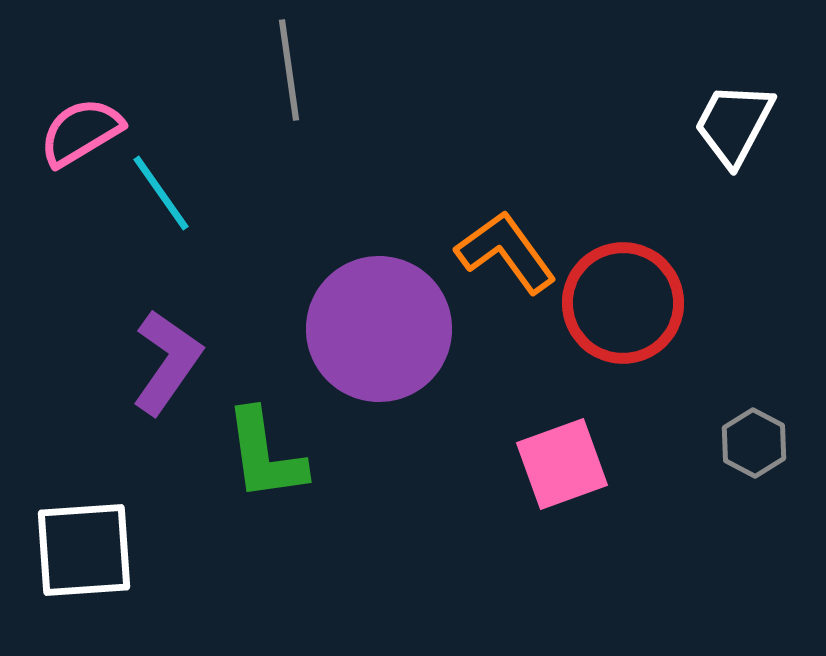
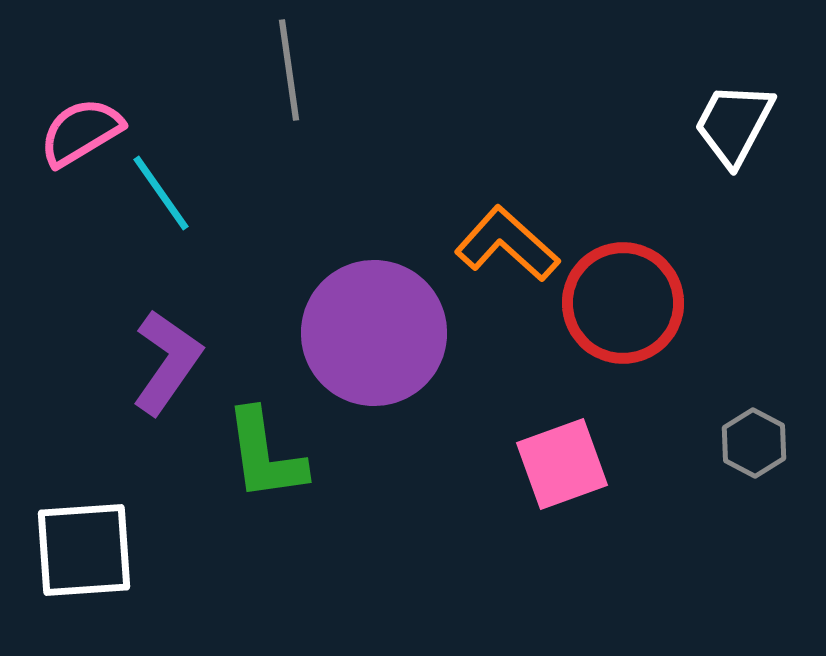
orange L-shape: moved 1 px right, 8 px up; rotated 12 degrees counterclockwise
purple circle: moved 5 px left, 4 px down
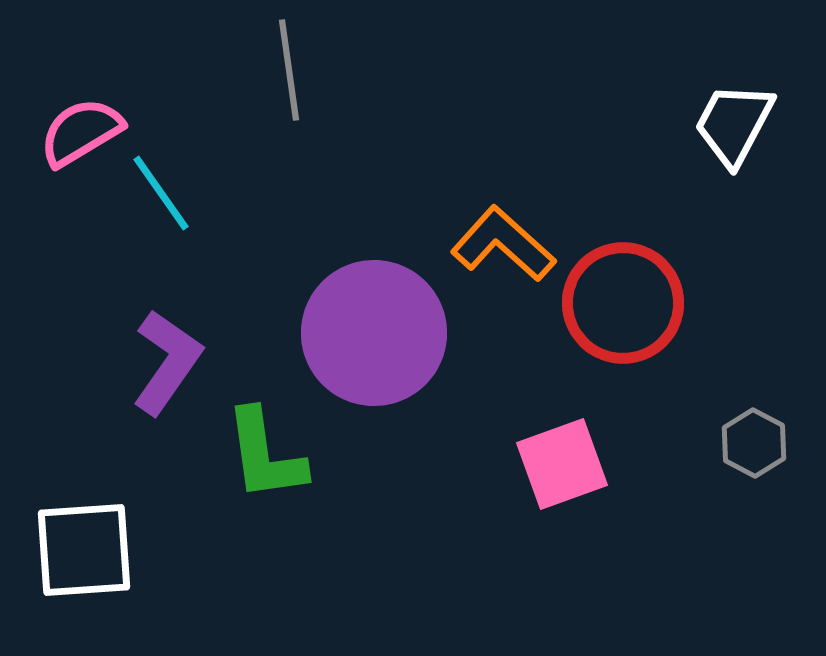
orange L-shape: moved 4 px left
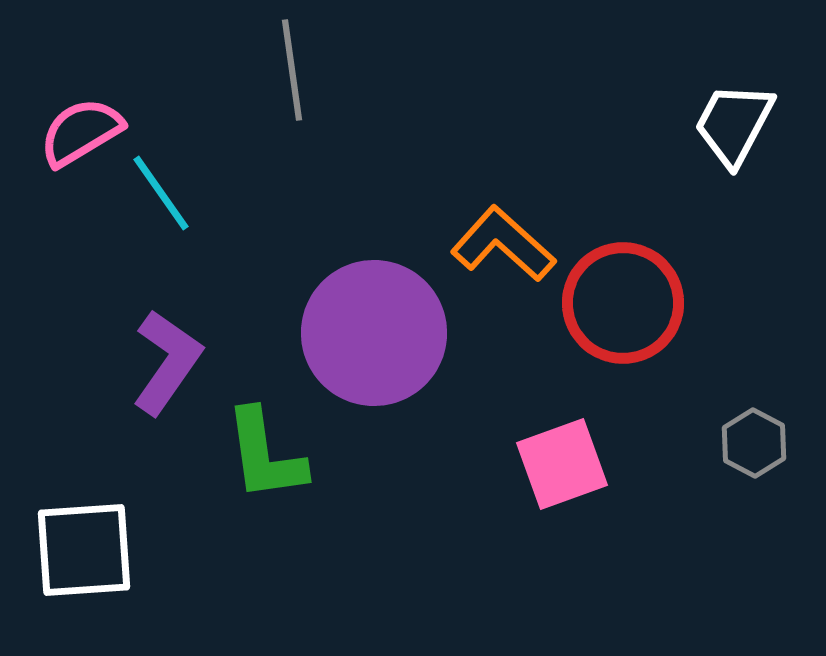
gray line: moved 3 px right
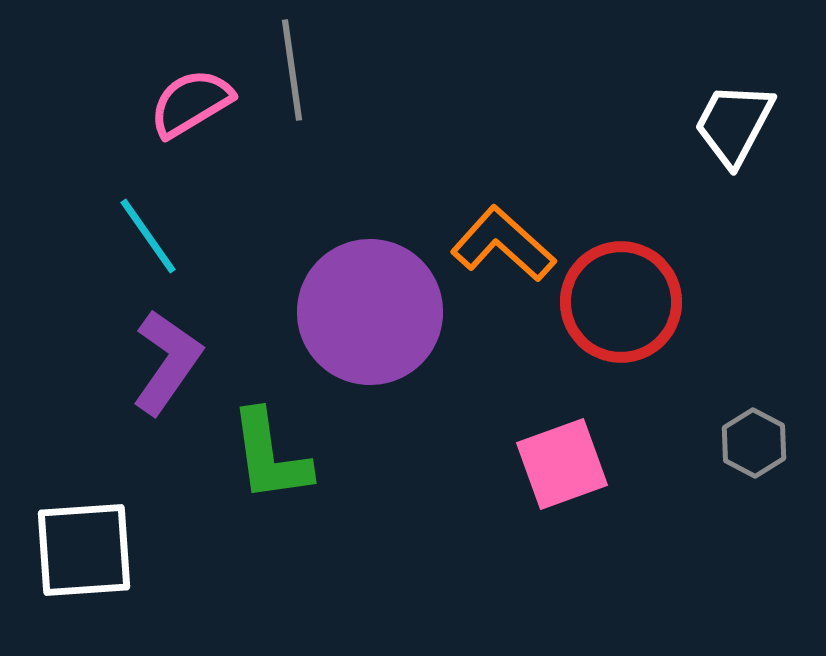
pink semicircle: moved 110 px right, 29 px up
cyan line: moved 13 px left, 43 px down
red circle: moved 2 px left, 1 px up
purple circle: moved 4 px left, 21 px up
green L-shape: moved 5 px right, 1 px down
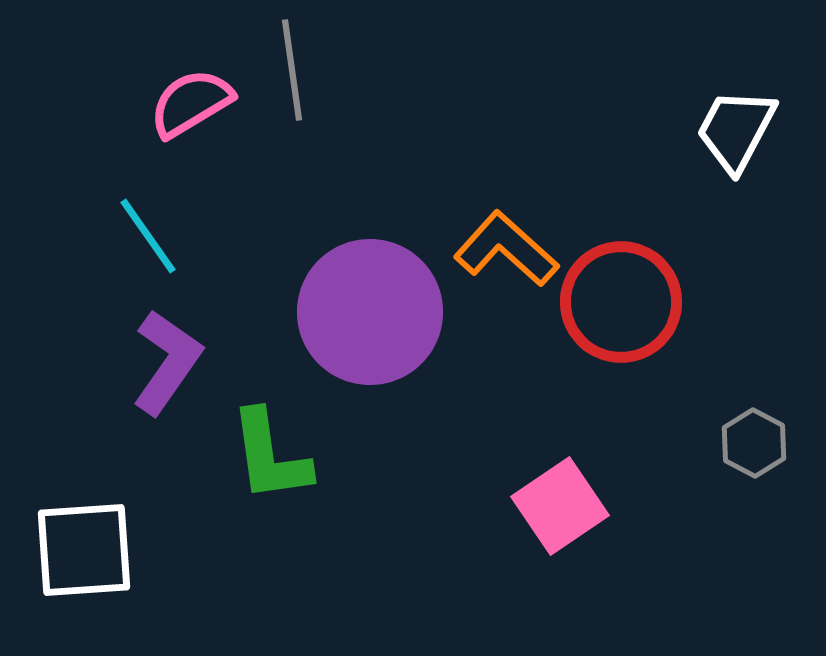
white trapezoid: moved 2 px right, 6 px down
orange L-shape: moved 3 px right, 5 px down
pink square: moved 2 px left, 42 px down; rotated 14 degrees counterclockwise
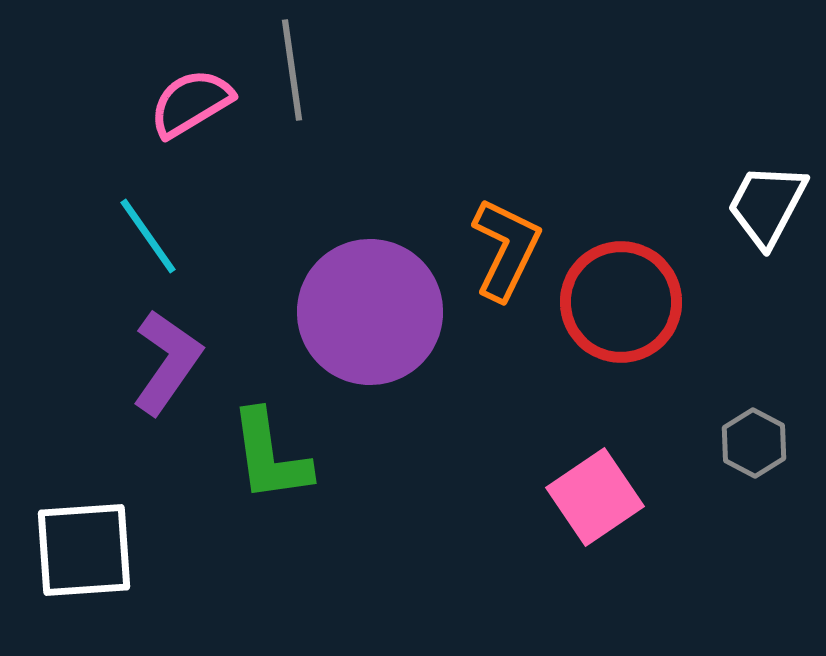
white trapezoid: moved 31 px right, 75 px down
orange L-shape: rotated 74 degrees clockwise
pink square: moved 35 px right, 9 px up
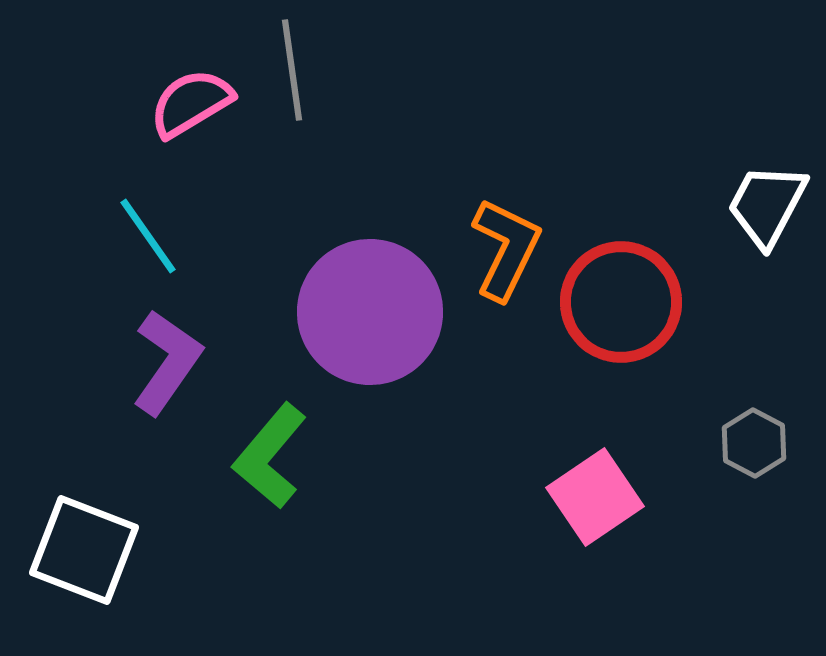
green L-shape: rotated 48 degrees clockwise
white square: rotated 25 degrees clockwise
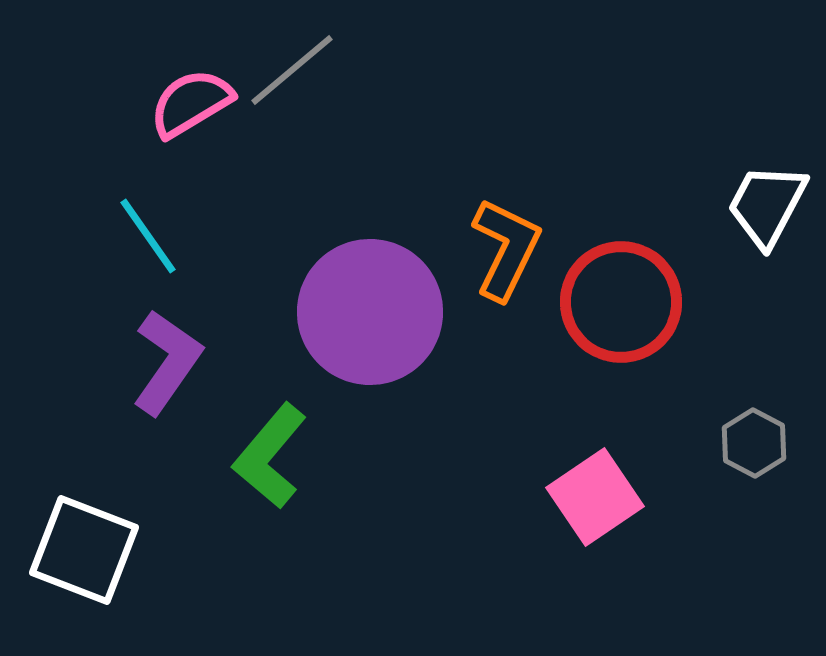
gray line: rotated 58 degrees clockwise
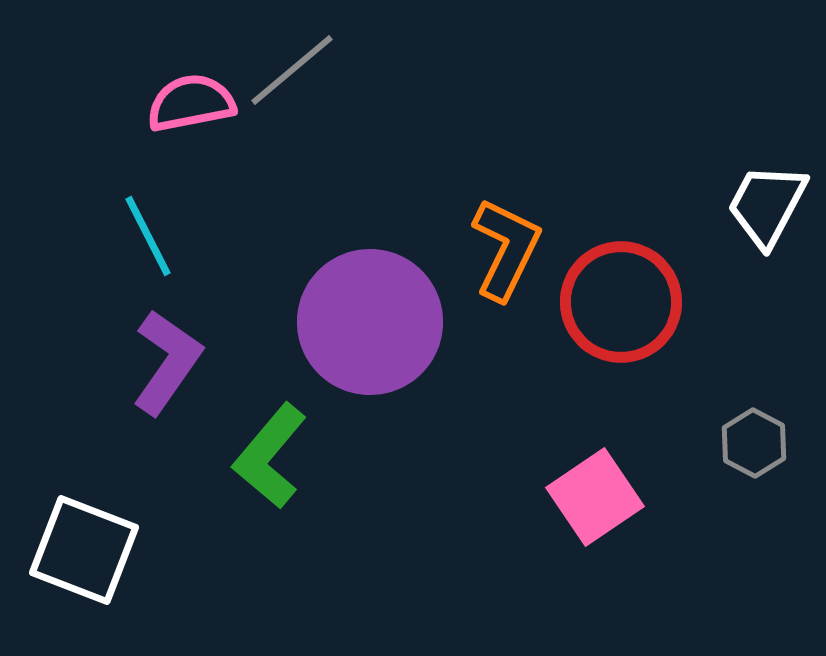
pink semicircle: rotated 20 degrees clockwise
cyan line: rotated 8 degrees clockwise
purple circle: moved 10 px down
